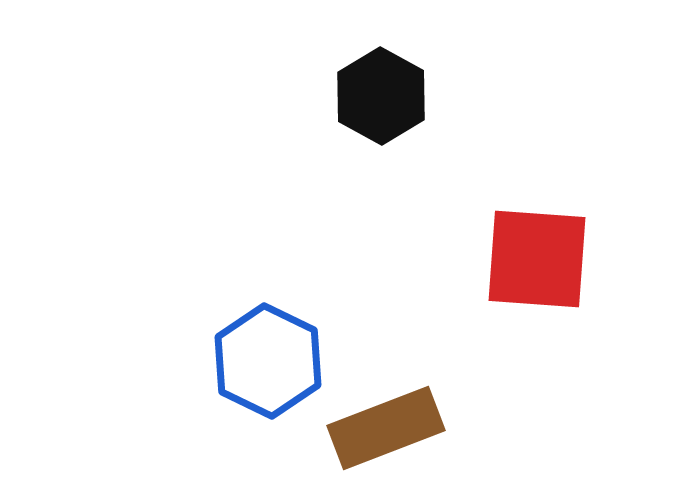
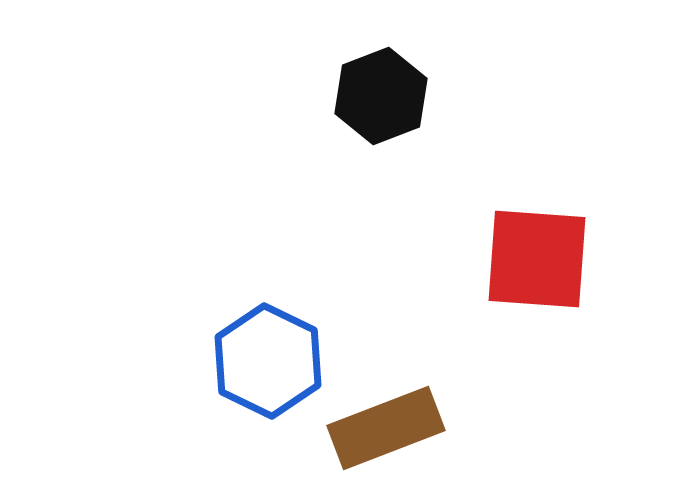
black hexagon: rotated 10 degrees clockwise
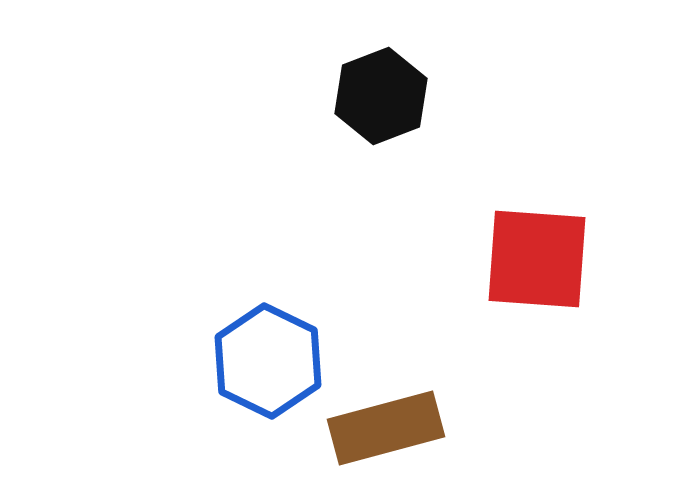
brown rectangle: rotated 6 degrees clockwise
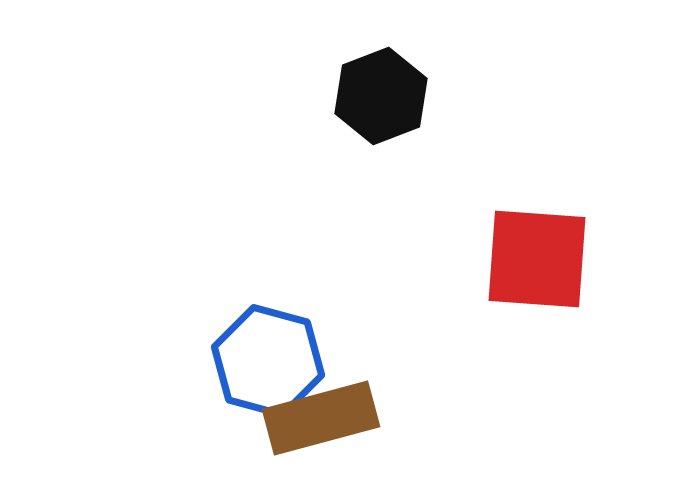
blue hexagon: rotated 11 degrees counterclockwise
brown rectangle: moved 65 px left, 10 px up
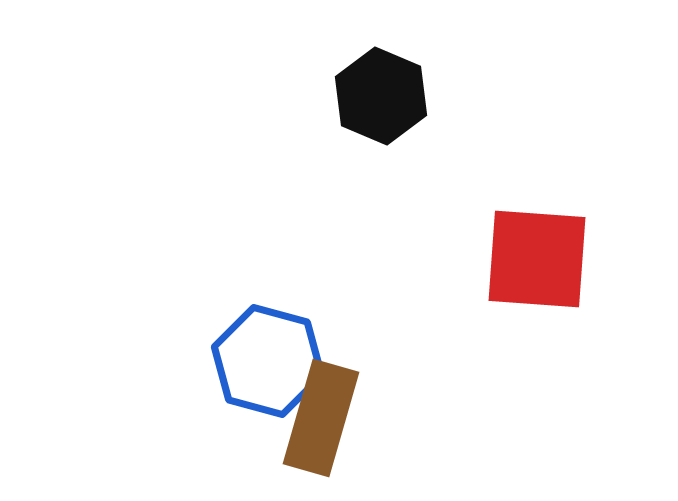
black hexagon: rotated 16 degrees counterclockwise
brown rectangle: rotated 59 degrees counterclockwise
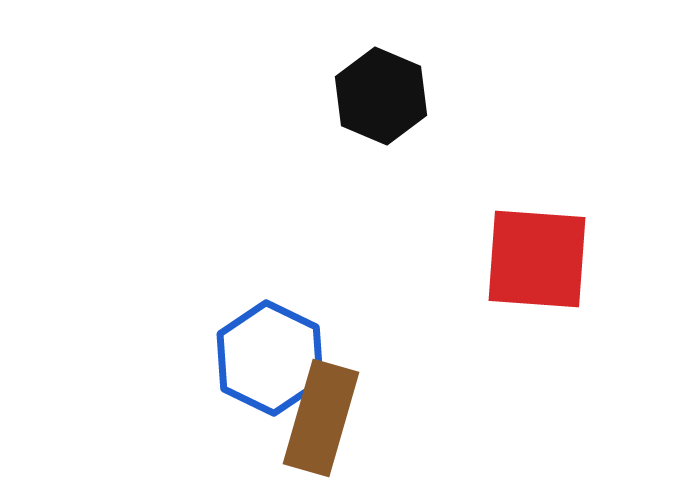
blue hexagon: moved 2 px right, 3 px up; rotated 11 degrees clockwise
